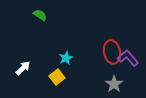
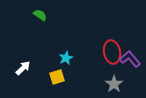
purple L-shape: moved 2 px right, 1 px down
yellow square: rotated 21 degrees clockwise
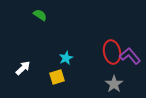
purple L-shape: moved 3 px up
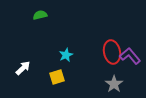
green semicircle: rotated 48 degrees counterclockwise
cyan star: moved 3 px up
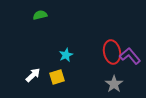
white arrow: moved 10 px right, 7 px down
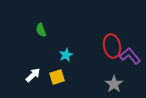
green semicircle: moved 1 px right, 15 px down; rotated 96 degrees counterclockwise
red ellipse: moved 6 px up
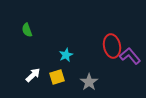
green semicircle: moved 14 px left
gray star: moved 25 px left, 2 px up
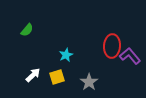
green semicircle: rotated 120 degrees counterclockwise
red ellipse: rotated 15 degrees clockwise
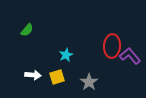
white arrow: rotated 49 degrees clockwise
